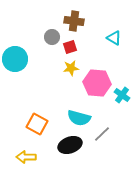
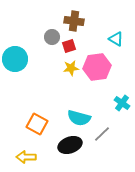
cyan triangle: moved 2 px right, 1 px down
red square: moved 1 px left, 1 px up
pink hexagon: moved 16 px up; rotated 12 degrees counterclockwise
cyan cross: moved 8 px down
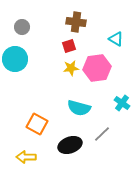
brown cross: moved 2 px right, 1 px down
gray circle: moved 30 px left, 10 px up
pink hexagon: moved 1 px down
cyan semicircle: moved 10 px up
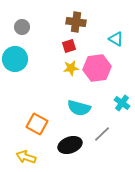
yellow arrow: rotated 18 degrees clockwise
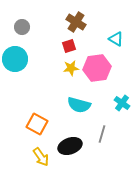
brown cross: rotated 24 degrees clockwise
cyan semicircle: moved 3 px up
gray line: rotated 30 degrees counterclockwise
black ellipse: moved 1 px down
yellow arrow: moved 15 px right; rotated 144 degrees counterclockwise
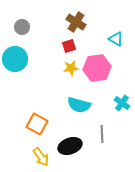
gray line: rotated 18 degrees counterclockwise
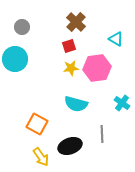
brown cross: rotated 12 degrees clockwise
cyan semicircle: moved 3 px left, 1 px up
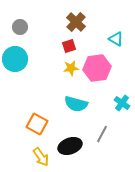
gray circle: moved 2 px left
gray line: rotated 30 degrees clockwise
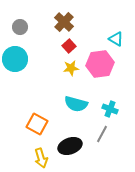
brown cross: moved 12 px left
red square: rotated 24 degrees counterclockwise
pink hexagon: moved 3 px right, 4 px up
cyan cross: moved 12 px left, 6 px down; rotated 14 degrees counterclockwise
yellow arrow: moved 1 px down; rotated 18 degrees clockwise
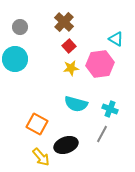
black ellipse: moved 4 px left, 1 px up
yellow arrow: moved 1 px up; rotated 24 degrees counterclockwise
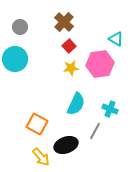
cyan semicircle: rotated 80 degrees counterclockwise
gray line: moved 7 px left, 3 px up
